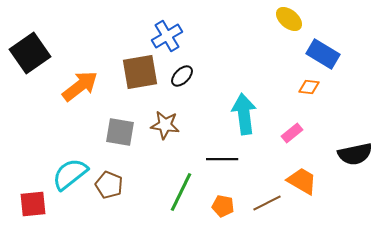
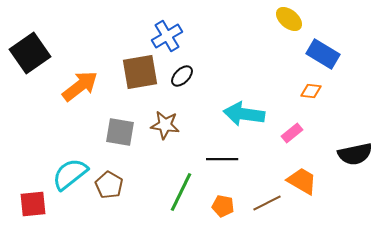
orange diamond: moved 2 px right, 4 px down
cyan arrow: rotated 75 degrees counterclockwise
brown pentagon: rotated 8 degrees clockwise
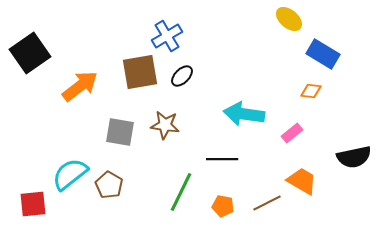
black semicircle: moved 1 px left, 3 px down
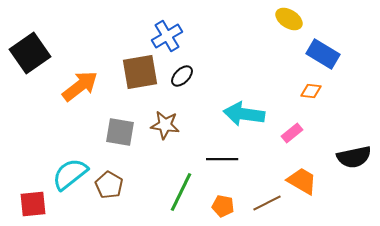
yellow ellipse: rotated 8 degrees counterclockwise
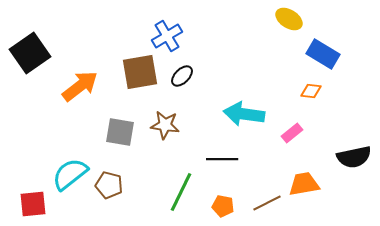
orange trapezoid: moved 2 px right, 3 px down; rotated 40 degrees counterclockwise
brown pentagon: rotated 16 degrees counterclockwise
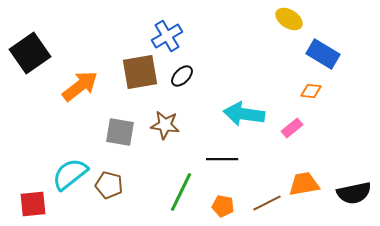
pink rectangle: moved 5 px up
black semicircle: moved 36 px down
